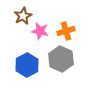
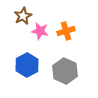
gray hexagon: moved 4 px right, 12 px down
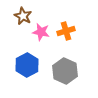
brown star: rotated 18 degrees counterclockwise
pink star: moved 1 px right, 1 px down
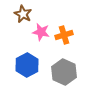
brown star: moved 2 px up
orange cross: moved 2 px left, 4 px down
gray hexagon: moved 1 px left, 1 px down
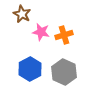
brown star: moved 1 px left
blue hexagon: moved 3 px right, 4 px down
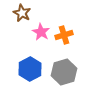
brown star: moved 1 px up
pink star: rotated 18 degrees clockwise
gray hexagon: rotated 20 degrees clockwise
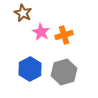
brown star: moved 1 px right
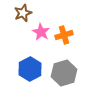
brown star: rotated 24 degrees clockwise
gray hexagon: moved 1 px down
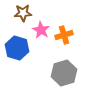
brown star: rotated 18 degrees clockwise
pink star: moved 2 px up
blue hexagon: moved 13 px left, 21 px up; rotated 15 degrees counterclockwise
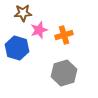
pink star: moved 2 px left; rotated 24 degrees clockwise
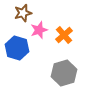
brown star: rotated 12 degrees counterclockwise
orange cross: rotated 24 degrees counterclockwise
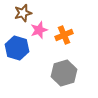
orange cross: rotated 18 degrees clockwise
